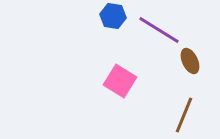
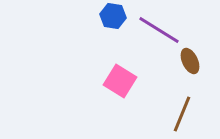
brown line: moved 2 px left, 1 px up
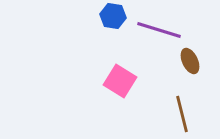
purple line: rotated 15 degrees counterclockwise
brown line: rotated 36 degrees counterclockwise
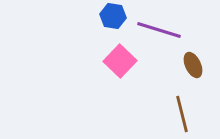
brown ellipse: moved 3 px right, 4 px down
pink square: moved 20 px up; rotated 12 degrees clockwise
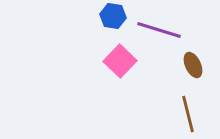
brown line: moved 6 px right
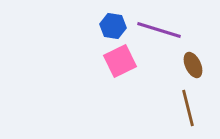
blue hexagon: moved 10 px down
pink square: rotated 20 degrees clockwise
brown line: moved 6 px up
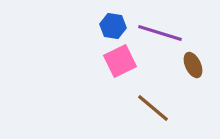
purple line: moved 1 px right, 3 px down
brown line: moved 35 px left; rotated 36 degrees counterclockwise
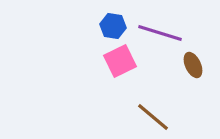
brown line: moved 9 px down
